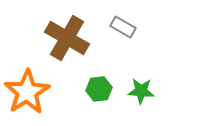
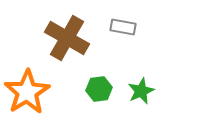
gray rectangle: rotated 20 degrees counterclockwise
green star: rotated 28 degrees counterclockwise
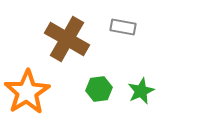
brown cross: moved 1 px down
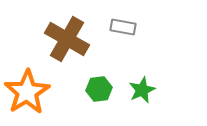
green star: moved 1 px right, 1 px up
